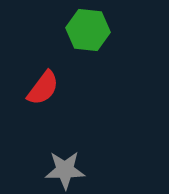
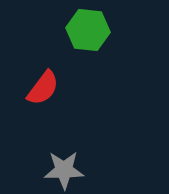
gray star: moved 1 px left
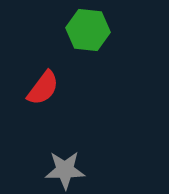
gray star: moved 1 px right
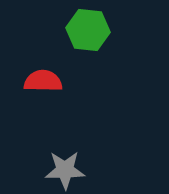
red semicircle: moved 7 px up; rotated 126 degrees counterclockwise
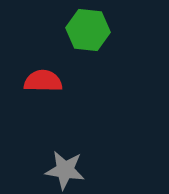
gray star: rotated 9 degrees clockwise
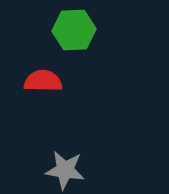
green hexagon: moved 14 px left; rotated 9 degrees counterclockwise
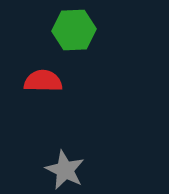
gray star: rotated 18 degrees clockwise
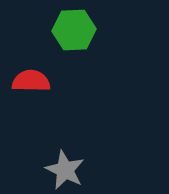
red semicircle: moved 12 px left
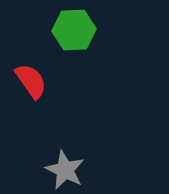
red semicircle: rotated 54 degrees clockwise
